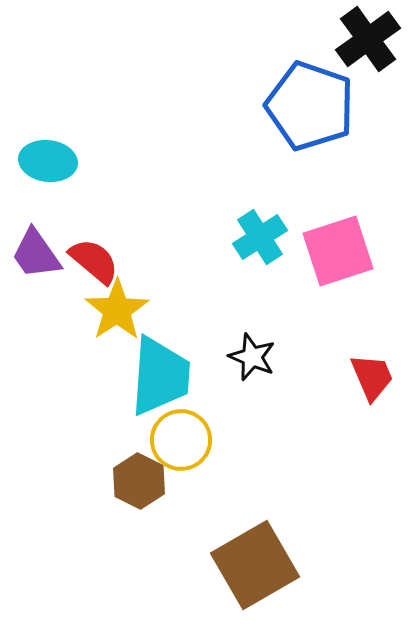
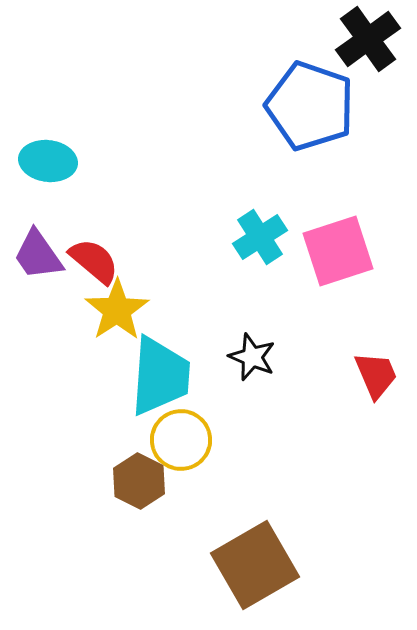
purple trapezoid: moved 2 px right, 1 px down
red trapezoid: moved 4 px right, 2 px up
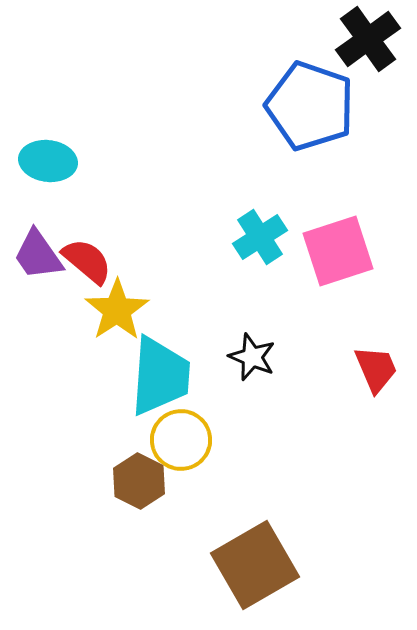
red semicircle: moved 7 px left
red trapezoid: moved 6 px up
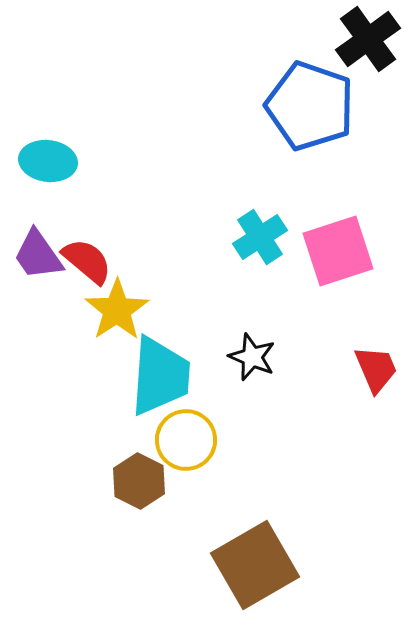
yellow circle: moved 5 px right
